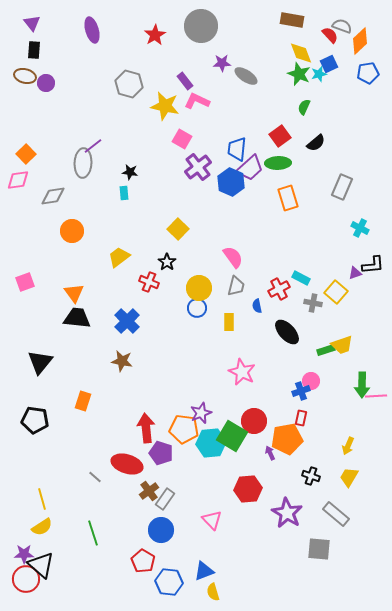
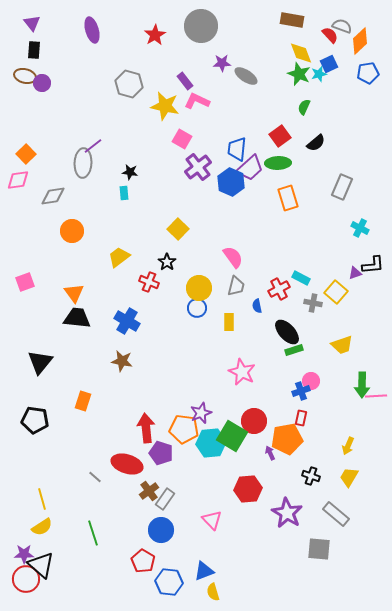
purple circle at (46, 83): moved 4 px left
blue cross at (127, 321): rotated 15 degrees counterclockwise
green rectangle at (326, 350): moved 32 px left
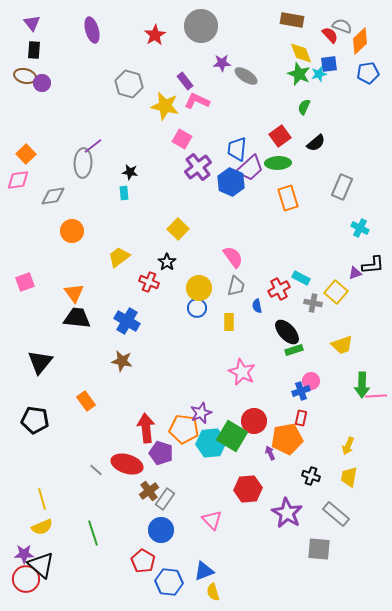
blue square at (329, 64): rotated 18 degrees clockwise
orange rectangle at (83, 401): moved 3 px right; rotated 54 degrees counterclockwise
gray line at (95, 477): moved 1 px right, 7 px up
yellow trapezoid at (349, 477): rotated 20 degrees counterclockwise
yellow semicircle at (42, 527): rotated 10 degrees clockwise
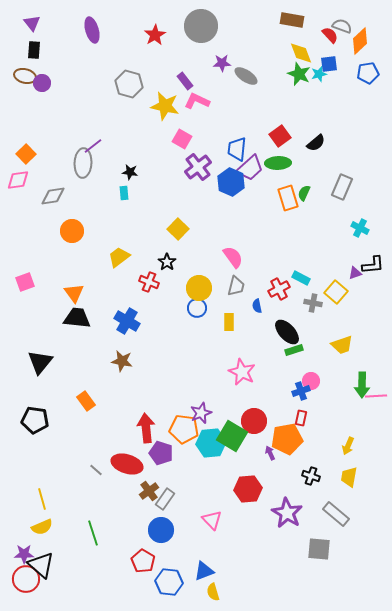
green semicircle at (304, 107): moved 86 px down
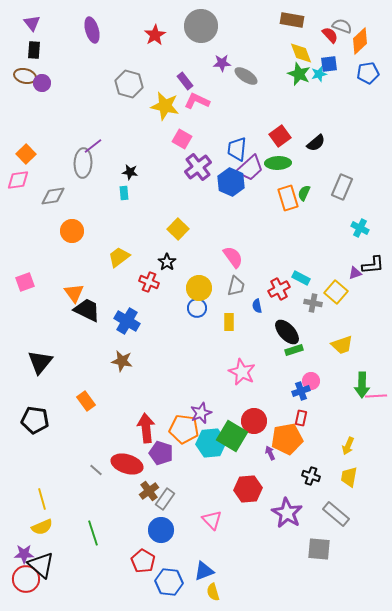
black trapezoid at (77, 318): moved 10 px right, 8 px up; rotated 20 degrees clockwise
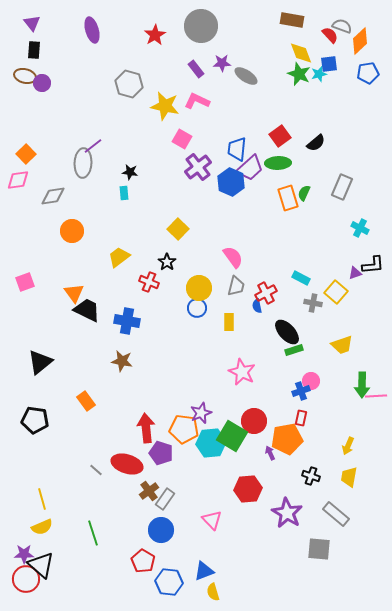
purple rectangle at (185, 81): moved 11 px right, 12 px up
red cross at (279, 289): moved 13 px left, 4 px down
blue cross at (127, 321): rotated 20 degrees counterclockwise
black triangle at (40, 362): rotated 12 degrees clockwise
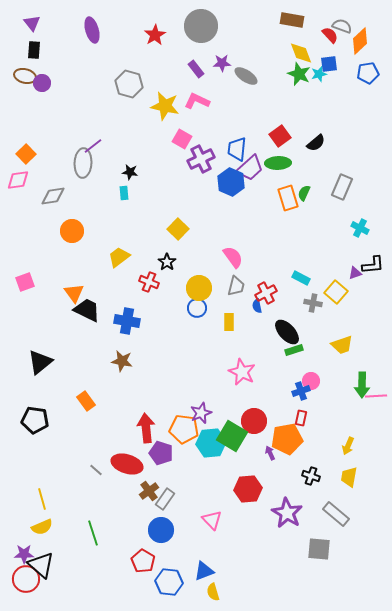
purple cross at (198, 167): moved 3 px right, 8 px up; rotated 12 degrees clockwise
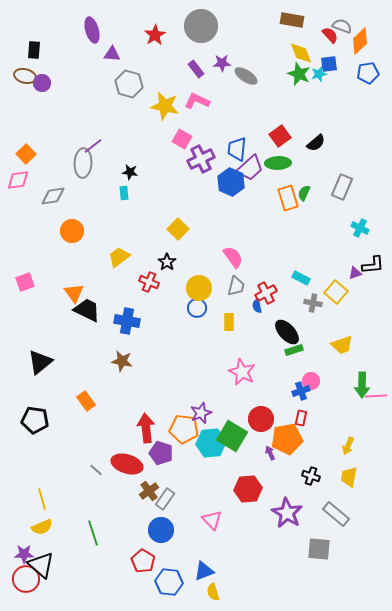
purple triangle at (32, 23): moved 80 px right, 31 px down; rotated 48 degrees counterclockwise
red circle at (254, 421): moved 7 px right, 2 px up
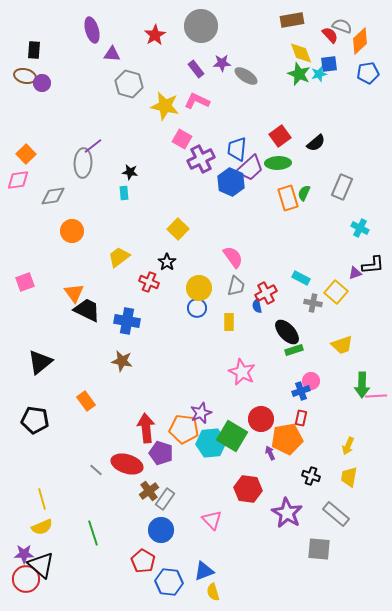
brown rectangle at (292, 20): rotated 20 degrees counterclockwise
red hexagon at (248, 489): rotated 12 degrees clockwise
